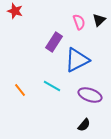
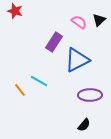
pink semicircle: rotated 35 degrees counterclockwise
cyan line: moved 13 px left, 5 px up
purple ellipse: rotated 20 degrees counterclockwise
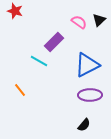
purple rectangle: rotated 12 degrees clockwise
blue triangle: moved 10 px right, 5 px down
cyan line: moved 20 px up
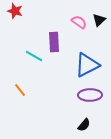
purple rectangle: rotated 48 degrees counterclockwise
cyan line: moved 5 px left, 5 px up
